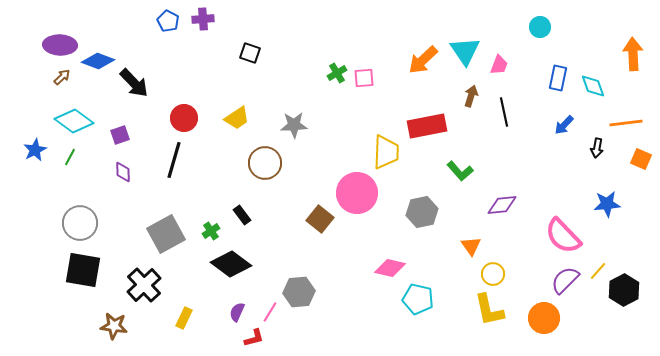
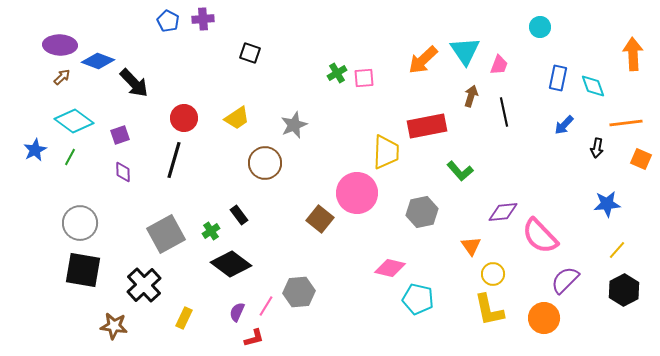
gray star at (294, 125): rotated 20 degrees counterclockwise
purple diamond at (502, 205): moved 1 px right, 7 px down
black rectangle at (242, 215): moved 3 px left
pink semicircle at (563, 236): moved 23 px left
yellow line at (598, 271): moved 19 px right, 21 px up
pink line at (270, 312): moved 4 px left, 6 px up
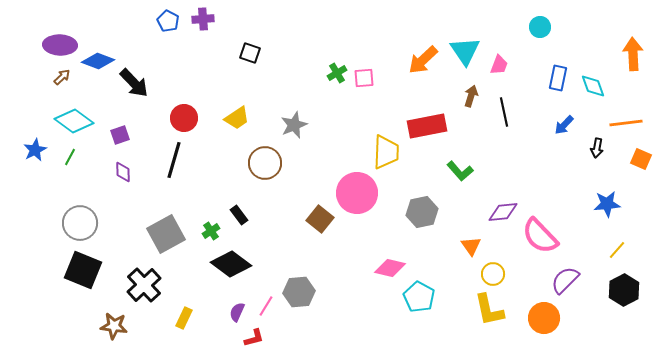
black square at (83, 270): rotated 12 degrees clockwise
cyan pentagon at (418, 299): moved 1 px right, 2 px up; rotated 16 degrees clockwise
